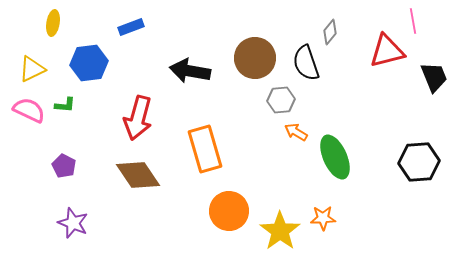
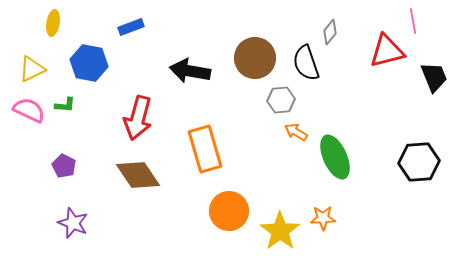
blue hexagon: rotated 18 degrees clockwise
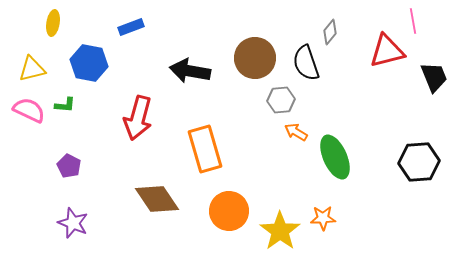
yellow triangle: rotated 12 degrees clockwise
purple pentagon: moved 5 px right
brown diamond: moved 19 px right, 24 px down
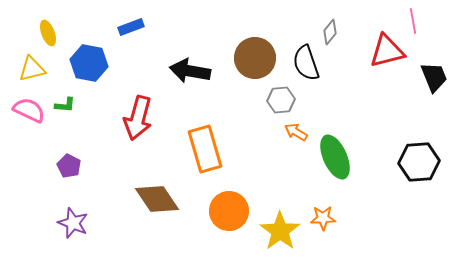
yellow ellipse: moved 5 px left, 10 px down; rotated 30 degrees counterclockwise
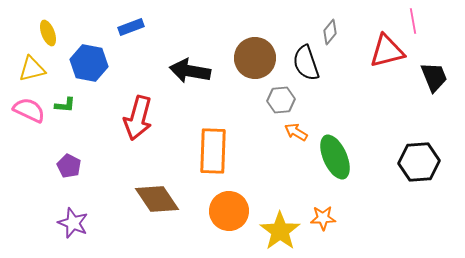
orange rectangle: moved 8 px right, 2 px down; rotated 18 degrees clockwise
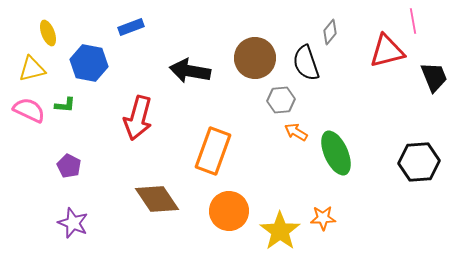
orange rectangle: rotated 18 degrees clockwise
green ellipse: moved 1 px right, 4 px up
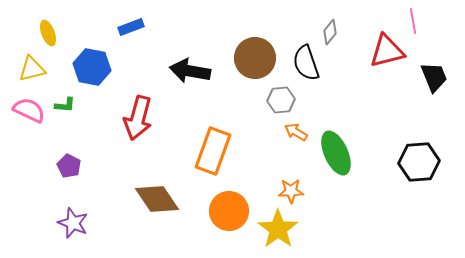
blue hexagon: moved 3 px right, 4 px down
orange star: moved 32 px left, 27 px up
yellow star: moved 2 px left, 2 px up
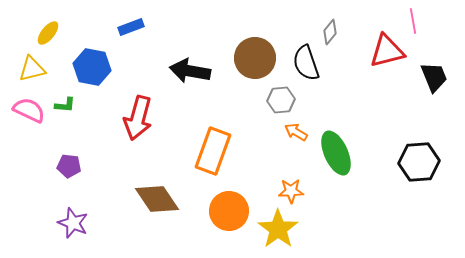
yellow ellipse: rotated 60 degrees clockwise
purple pentagon: rotated 20 degrees counterclockwise
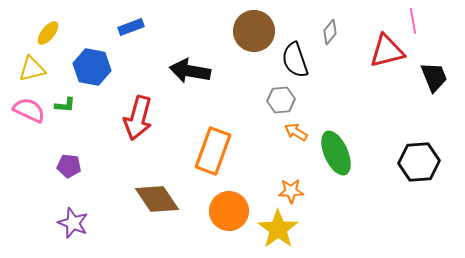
brown circle: moved 1 px left, 27 px up
black semicircle: moved 11 px left, 3 px up
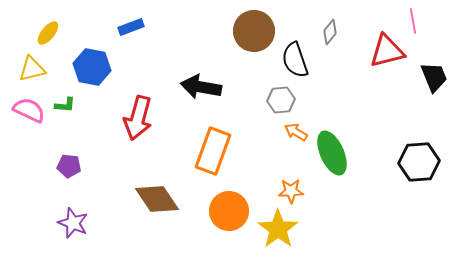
black arrow: moved 11 px right, 16 px down
green ellipse: moved 4 px left
